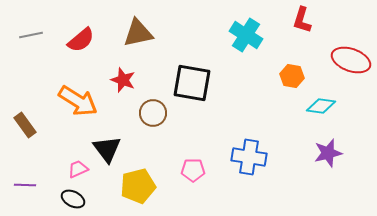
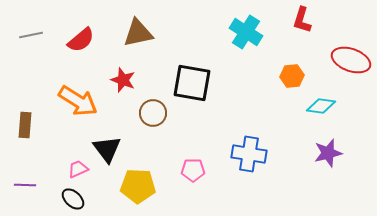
cyan cross: moved 3 px up
orange hexagon: rotated 15 degrees counterclockwise
brown rectangle: rotated 40 degrees clockwise
blue cross: moved 3 px up
yellow pentagon: rotated 16 degrees clockwise
black ellipse: rotated 15 degrees clockwise
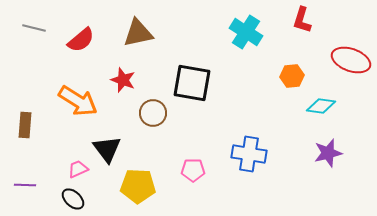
gray line: moved 3 px right, 7 px up; rotated 25 degrees clockwise
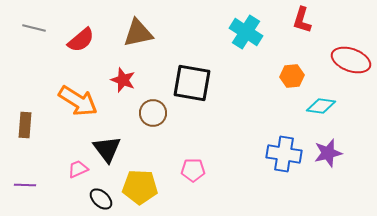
blue cross: moved 35 px right
yellow pentagon: moved 2 px right, 1 px down
black ellipse: moved 28 px right
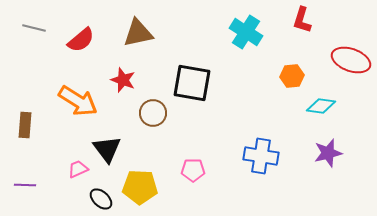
blue cross: moved 23 px left, 2 px down
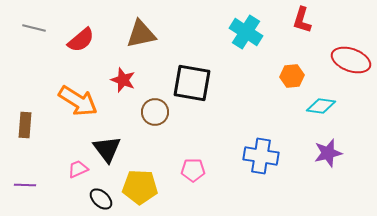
brown triangle: moved 3 px right, 1 px down
brown circle: moved 2 px right, 1 px up
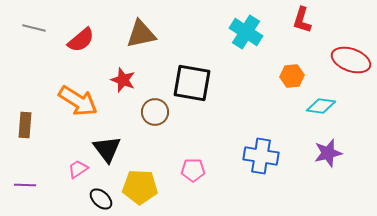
pink trapezoid: rotated 10 degrees counterclockwise
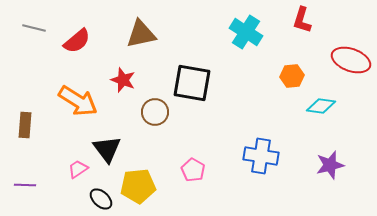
red semicircle: moved 4 px left, 1 px down
purple star: moved 2 px right, 12 px down
pink pentagon: rotated 30 degrees clockwise
yellow pentagon: moved 2 px left, 1 px up; rotated 8 degrees counterclockwise
